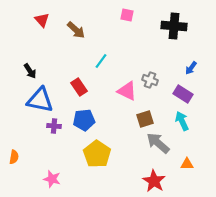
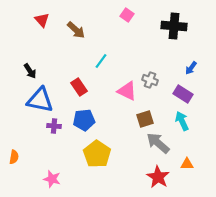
pink square: rotated 24 degrees clockwise
red star: moved 4 px right, 4 px up
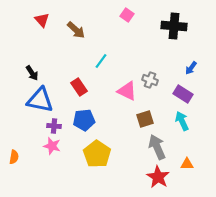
black arrow: moved 2 px right, 2 px down
gray arrow: moved 1 px left, 4 px down; rotated 25 degrees clockwise
pink star: moved 33 px up
